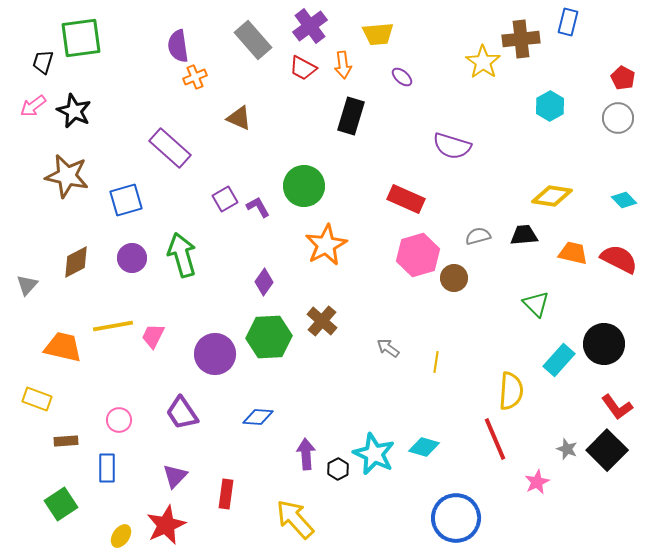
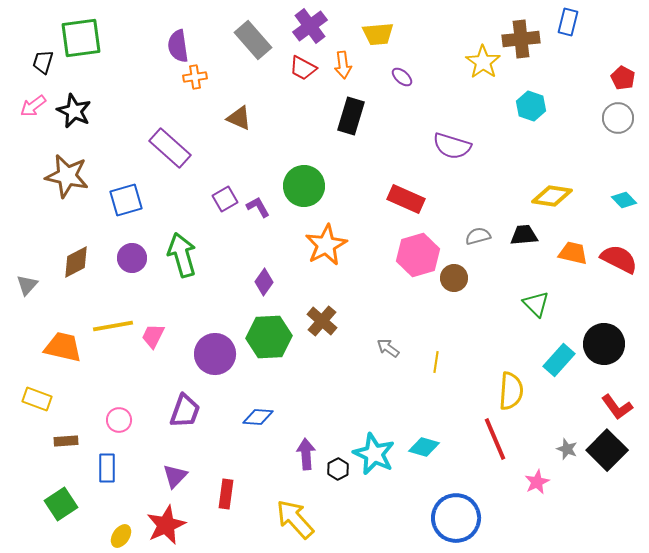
orange cross at (195, 77): rotated 15 degrees clockwise
cyan hexagon at (550, 106): moved 19 px left; rotated 12 degrees counterclockwise
purple trapezoid at (182, 413): moved 3 px right, 2 px up; rotated 126 degrees counterclockwise
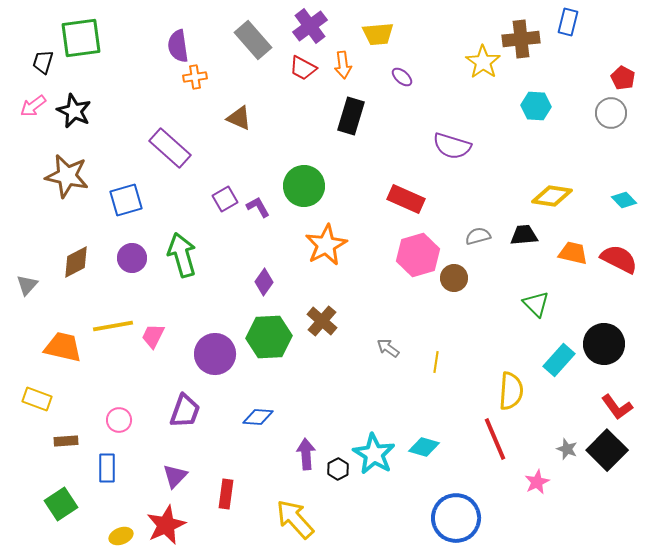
cyan hexagon at (531, 106): moved 5 px right; rotated 16 degrees counterclockwise
gray circle at (618, 118): moved 7 px left, 5 px up
cyan star at (374, 454): rotated 6 degrees clockwise
yellow ellipse at (121, 536): rotated 35 degrees clockwise
